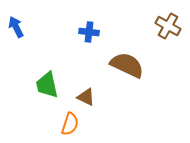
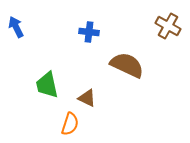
brown triangle: moved 1 px right, 1 px down
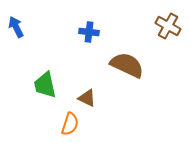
green trapezoid: moved 2 px left
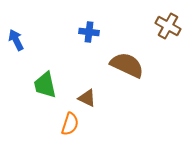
blue arrow: moved 13 px down
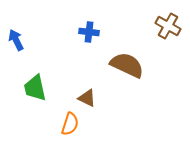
green trapezoid: moved 10 px left, 3 px down
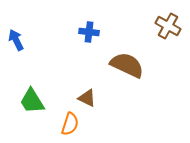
green trapezoid: moved 3 px left, 13 px down; rotated 20 degrees counterclockwise
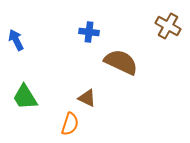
brown semicircle: moved 6 px left, 3 px up
green trapezoid: moved 7 px left, 4 px up
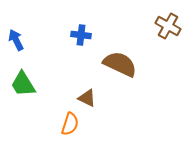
blue cross: moved 8 px left, 3 px down
brown semicircle: moved 1 px left, 2 px down
green trapezoid: moved 2 px left, 13 px up
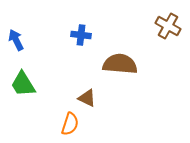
brown semicircle: rotated 20 degrees counterclockwise
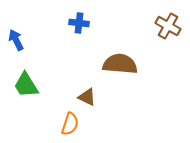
blue cross: moved 2 px left, 12 px up
green trapezoid: moved 3 px right, 1 px down
brown triangle: moved 1 px up
